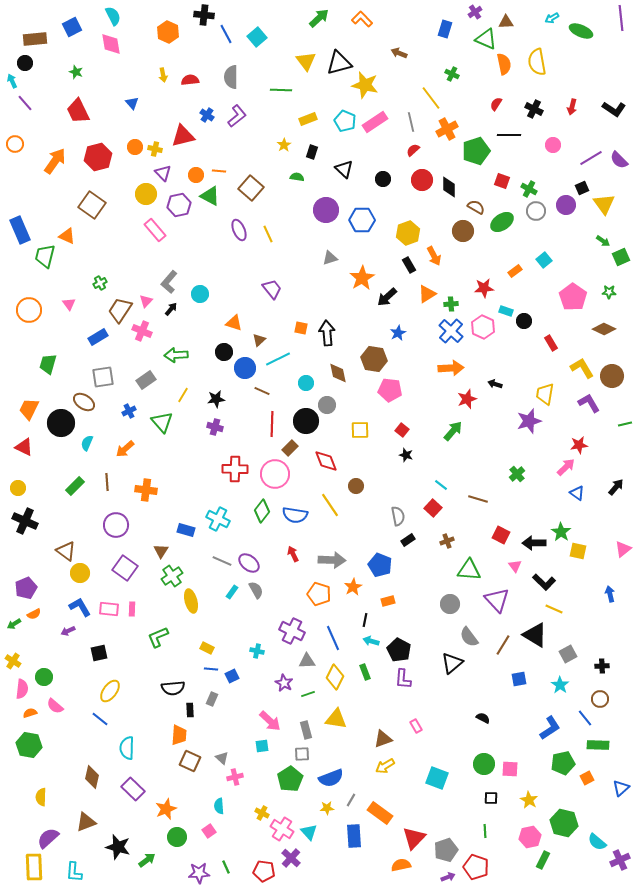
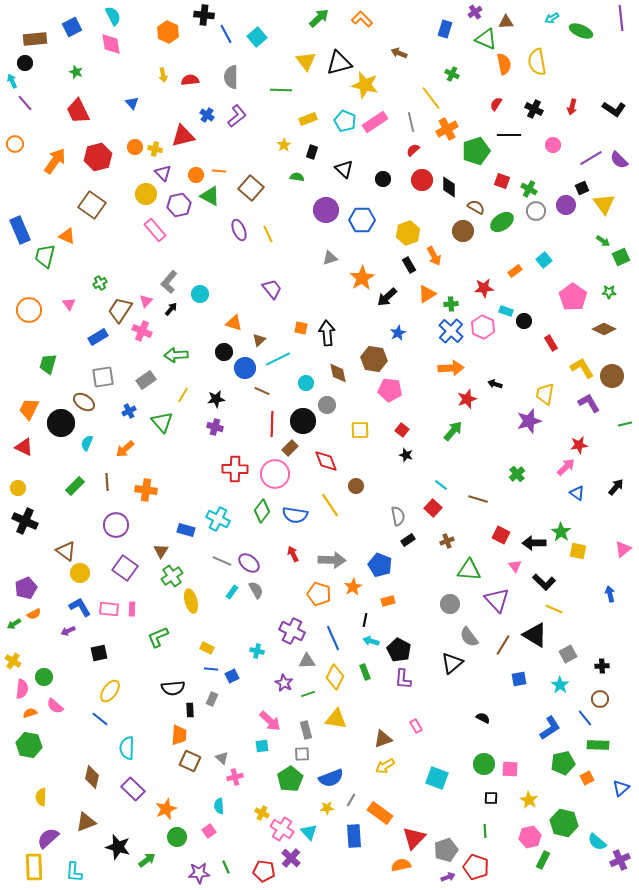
black circle at (306, 421): moved 3 px left
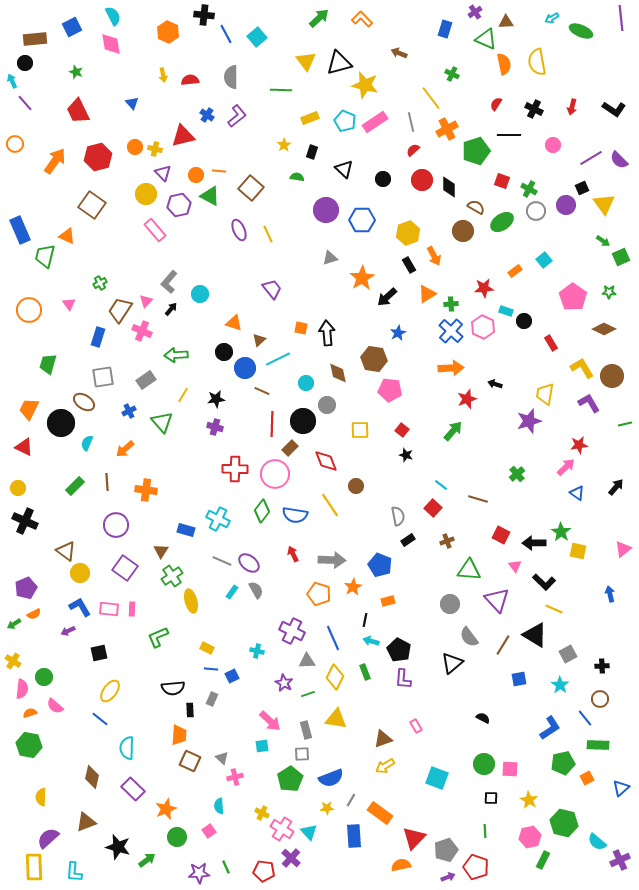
yellow rectangle at (308, 119): moved 2 px right, 1 px up
blue rectangle at (98, 337): rotated 42 degrees counterclockwise
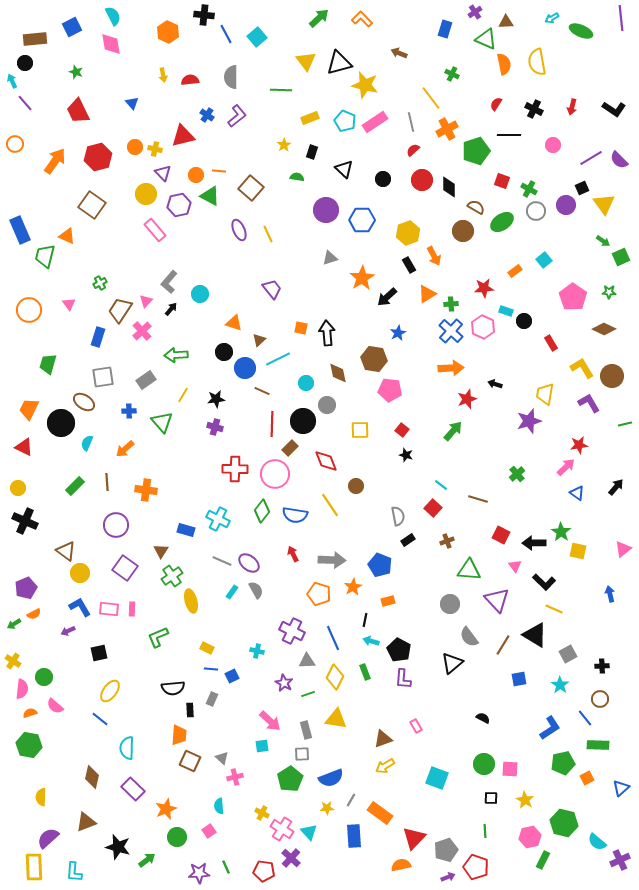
pink cross at (142, 331): rotated 24 degrees clockwise
blue cross at (129, 411): rotated 24 degrees clockwise
yellow star at (529, 800): moved 4 px left
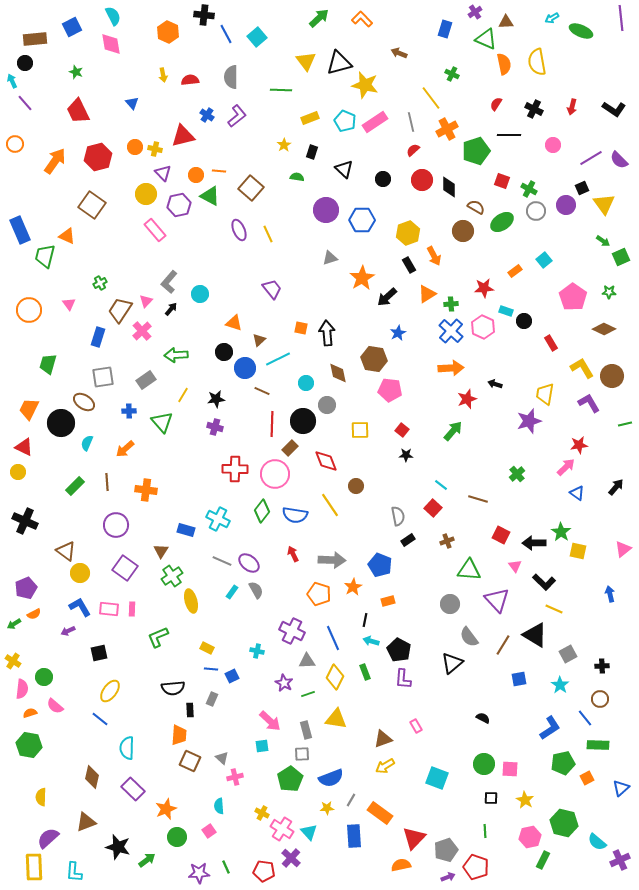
black star at (406, 455): rotated 16 degrees counterclockwise
yellow circle at (18, 488): moved 16 px up
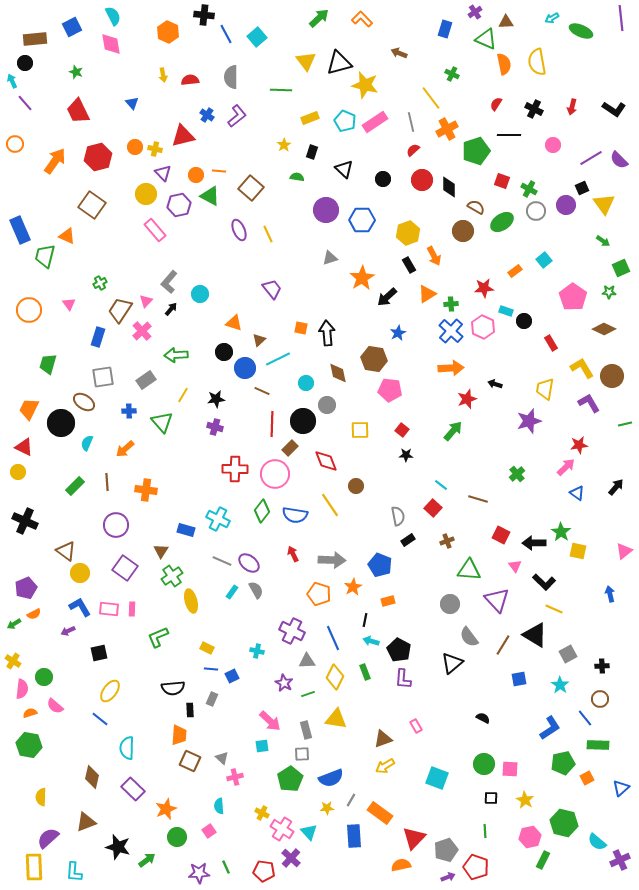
green square at (621, 257): moved 11 px down
yellow trapezoid at (545, 394): moved 5 px up
pink triangle at (623, 549): moved 1 px right, 2 px down
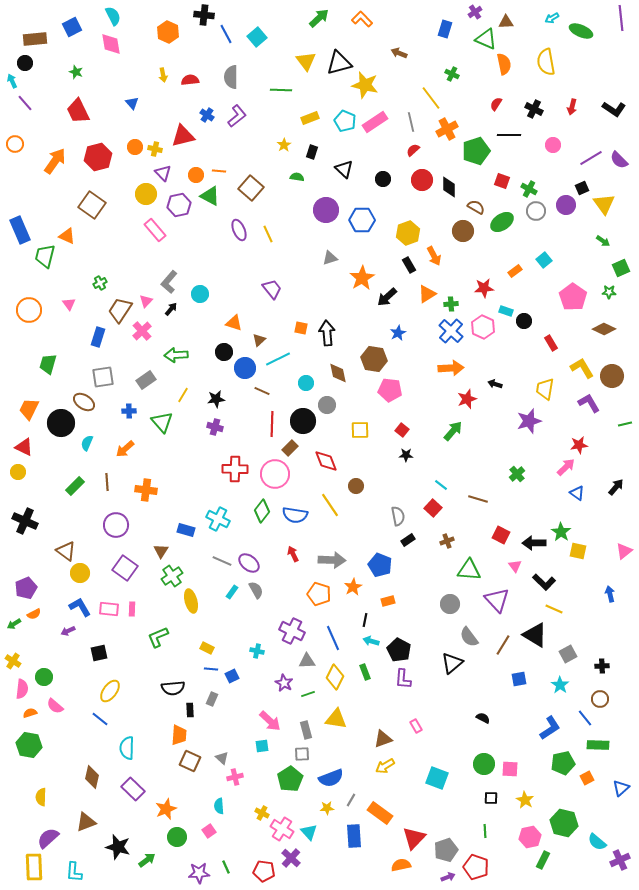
yellow semicircle at (537, 62): moved 9 px right
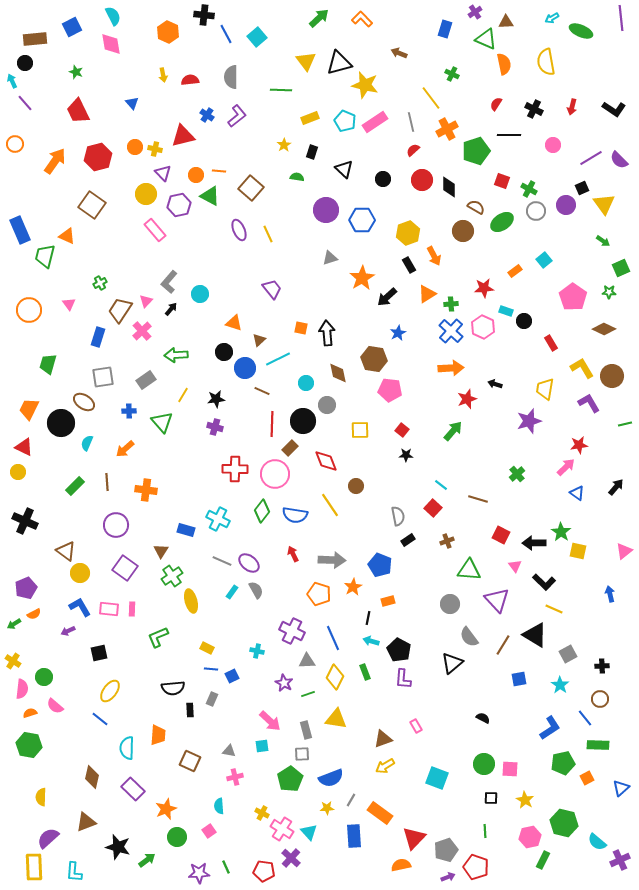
black line at (365, 620): moved 3 px right, 2 px up
orange trapezoid at (179, 735): moved 21 px left
gray triangle at (222, 758): moved 7 px right, 7 px up; rotated 32 degrees counterclockwise
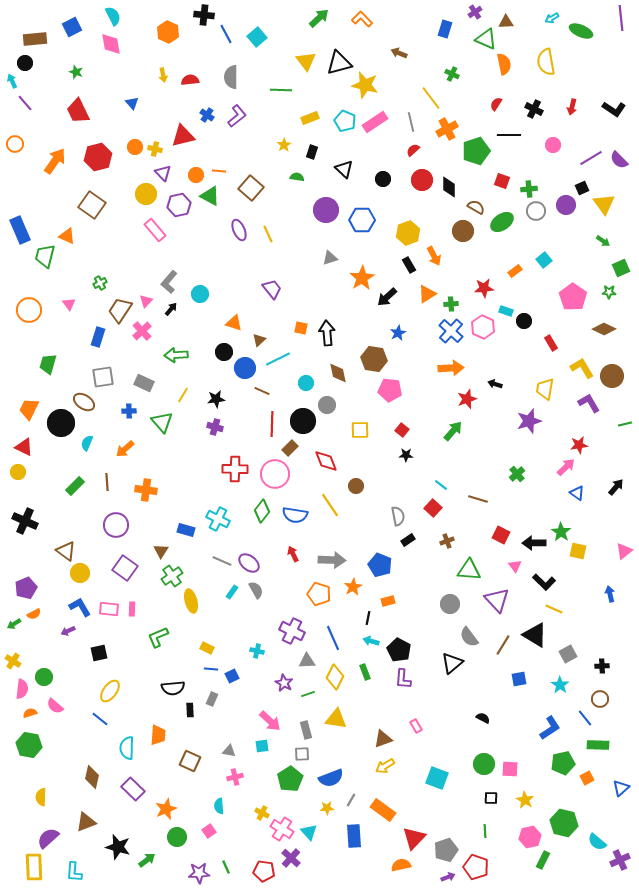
green cross at (529, 189): rotated 35 degrees counterclockwise
gray rectangle at (146, 380): moved 2 px left, 3 px down; rotated 60 degrees clockwise
orange rectangle at (380, 813): moved 3 px right, 3 px up
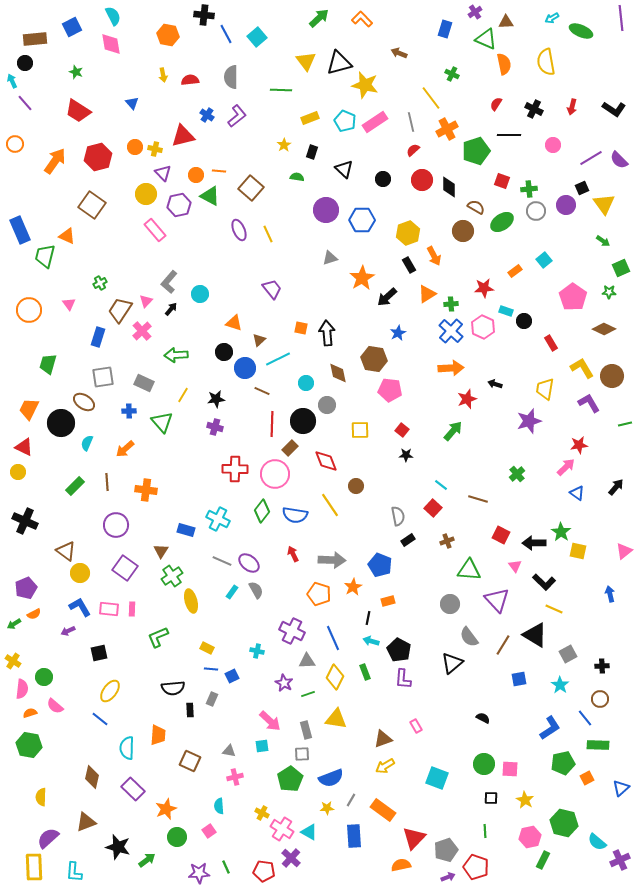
orange hexagon at (168, 32): moved 3 px down; rotated 15 degrees counterclockwise
red trapezoid at (78, 111): rotated 32 degrees counterclockwise
cyan triangle at (309, 832): rotated 18 degrees counterclockwise
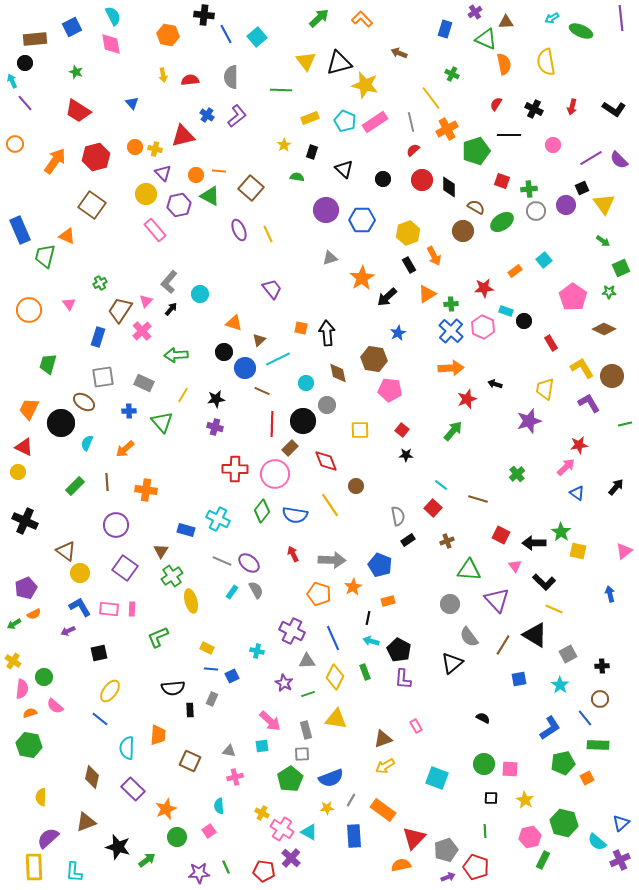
red hexagon at (98, 157): moved 2 px left
blue triangle at (621, 788): moved 35 px down
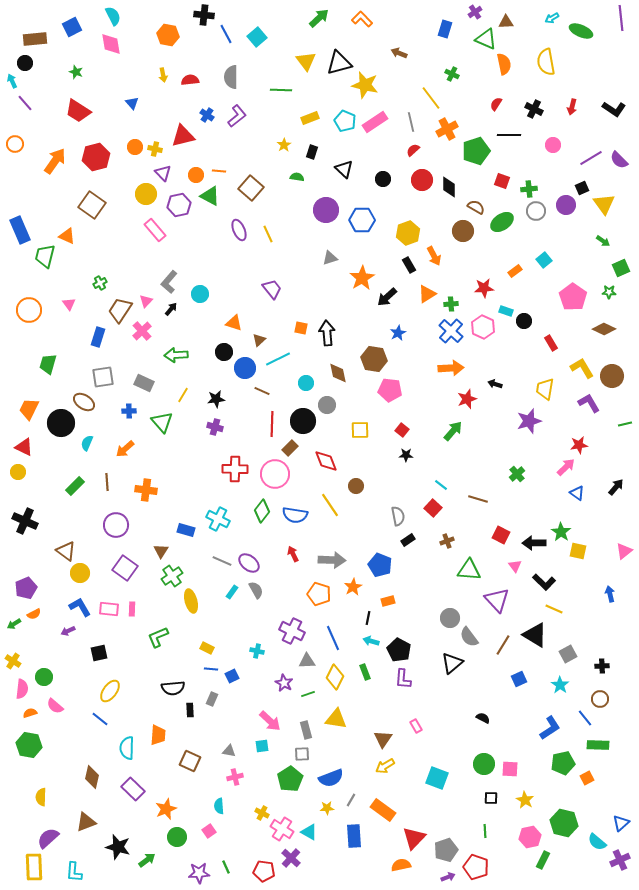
gray circle at (450, 604): moved 14 px down
blue square at (519, 679): rotated 14 degrees counterclockwise
brown triangle at (383, 739): rotated 36 degrees counterclockwise
